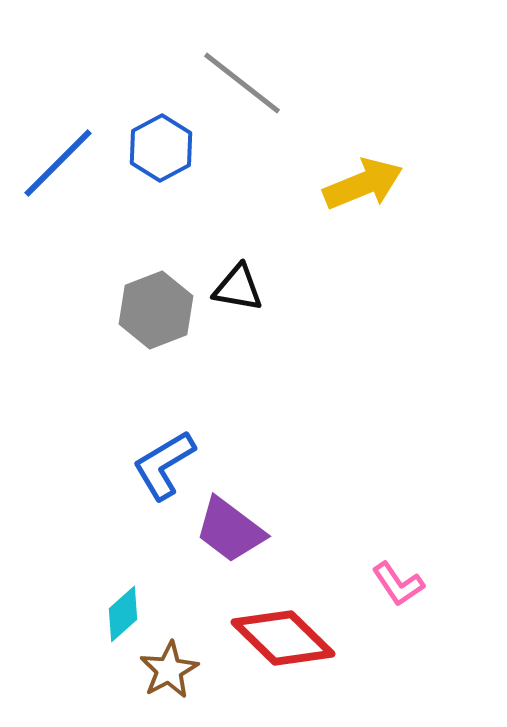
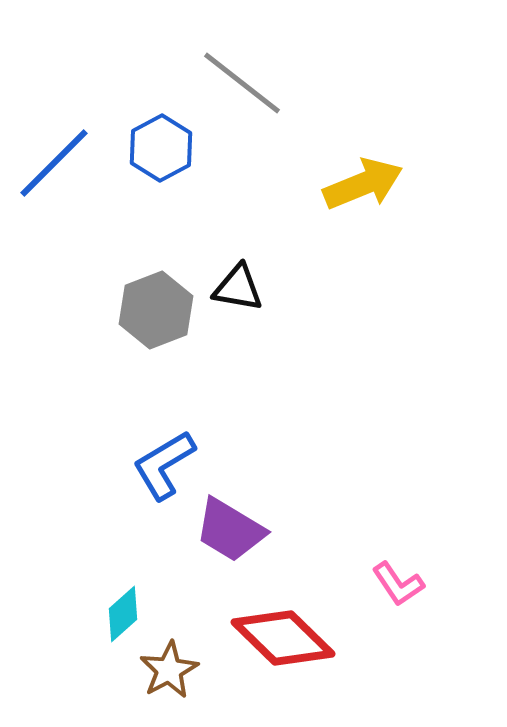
blue line: moved 4 px left
purple trapezoid: rotated 6 degrees counterclockwise
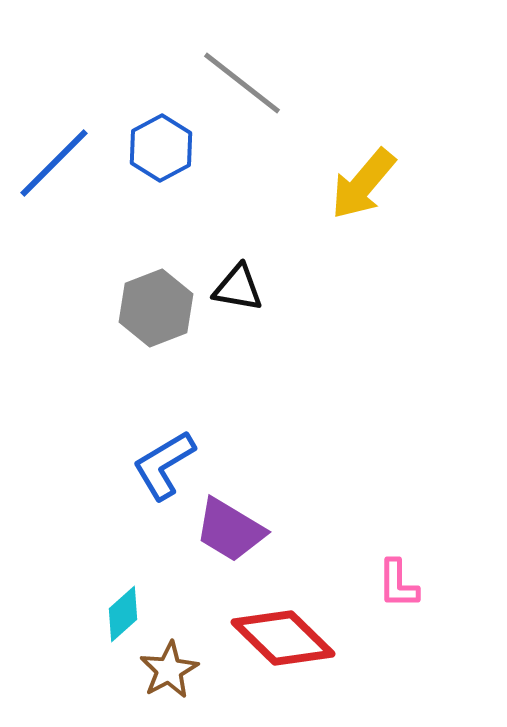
yellow arrow: rotated 152 degrees clockwise
gray hexagon: moved 2 px up
pink L-shape: rotated 34 degrees clockwise
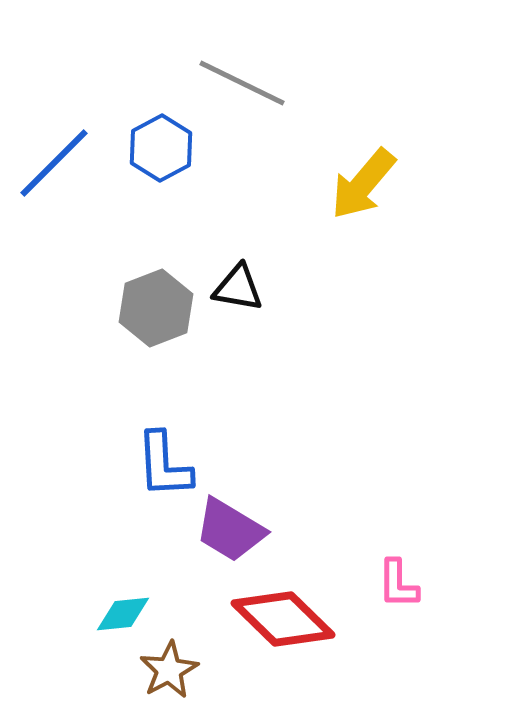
gray line: rotated 12 degrees counterclockwise
blue L-shape: rotated 62 degrees counterclockwise
cyan diamond: rotated 36 degrees clockwise
red diamond: moved 19 px up
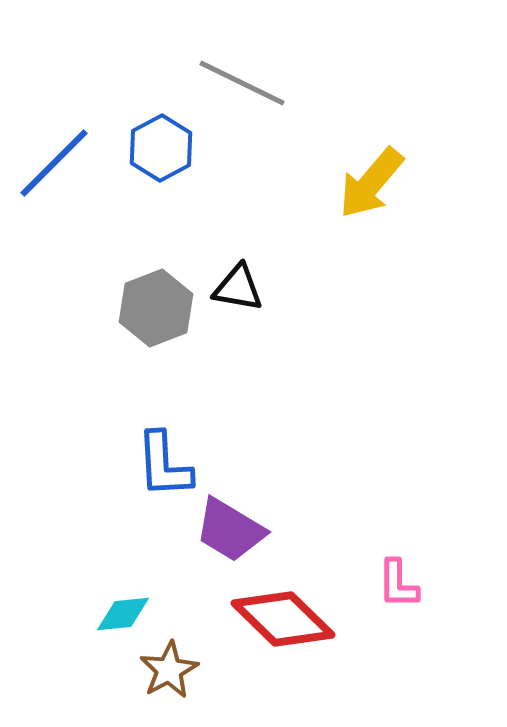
yellow arrow: moved 8 px right, 1 px up
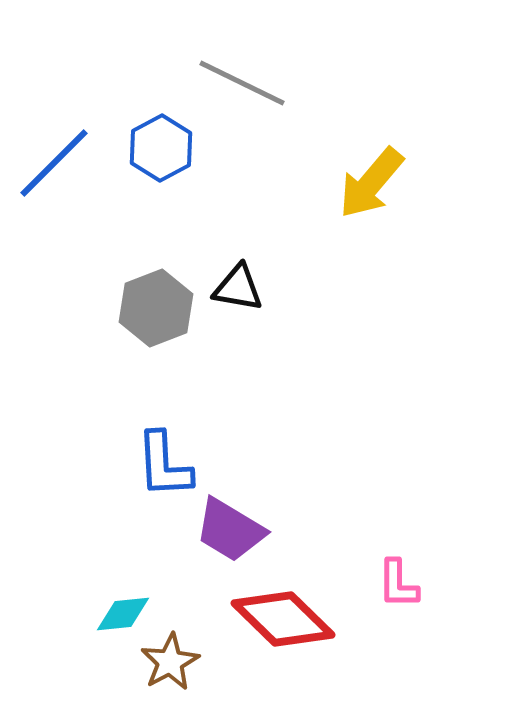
brown star: moved 1 px right, 8 px up
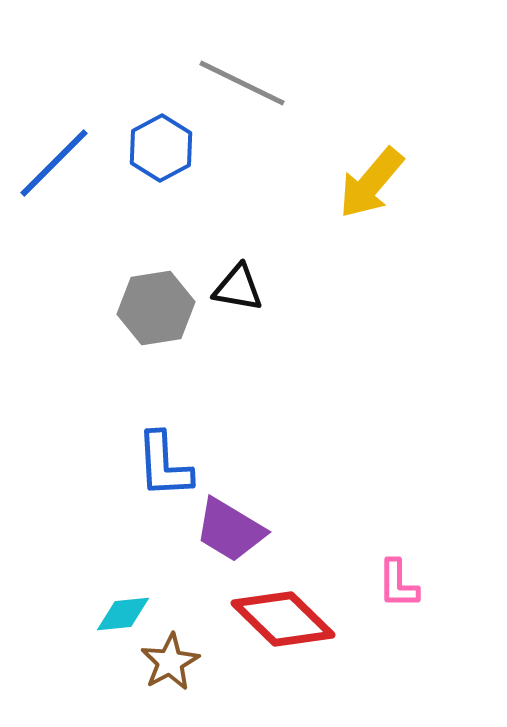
gray hexagon: rotated 12 degrees clockwise
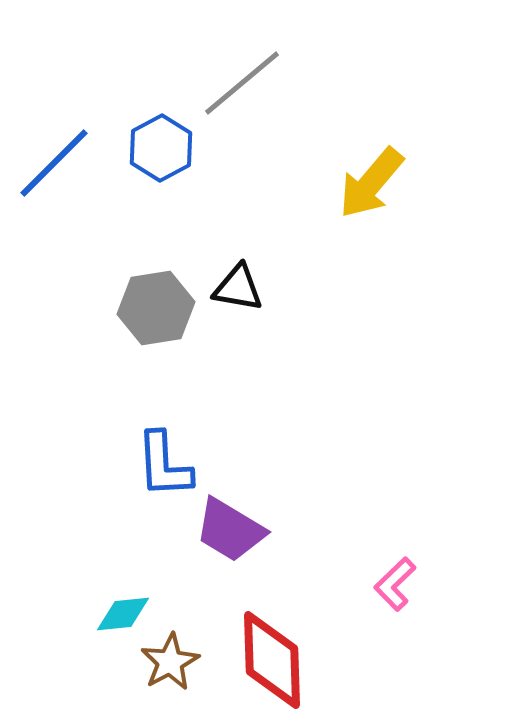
gray line: rotated 66 degrees counterclockwise
pink L-shape: moved 3 px left; rotated 46 degrees clockwise
red diamond: moved 11 px left, 41 px down; rotated 44 degrees clockwise
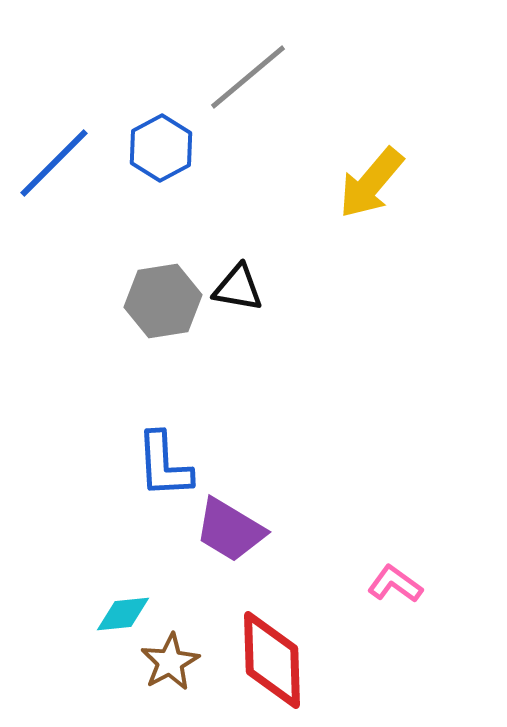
gray line: moved 6 px right, 6 px up
gray hexagon: moved 7 px right, 7 px up
pink L-shape: rotated 80 degrees clockwise
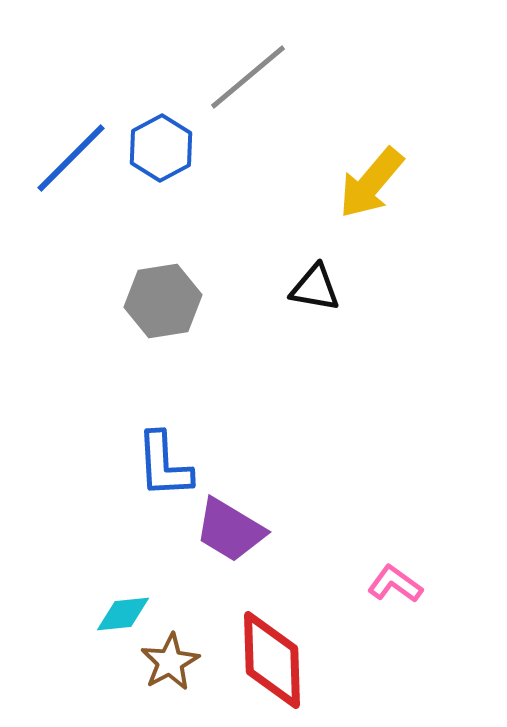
blue line: moved 17 px right, 5 px up
black triangle: moved 77 px right
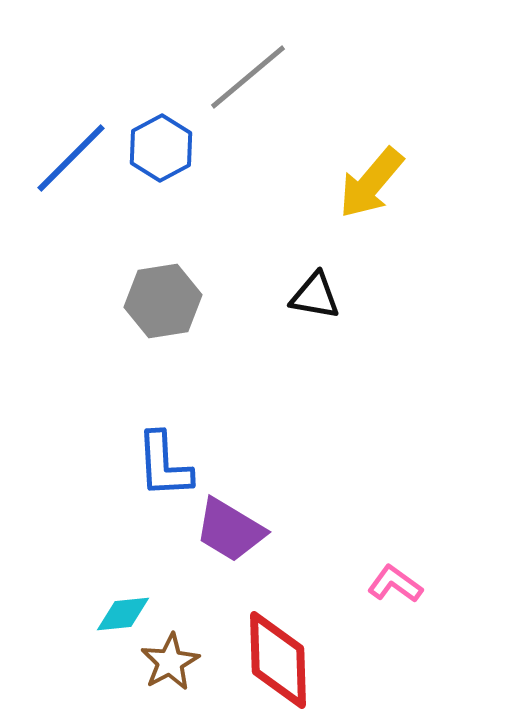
black triangle: moved 8 px down
red diamond: moved 6 px right
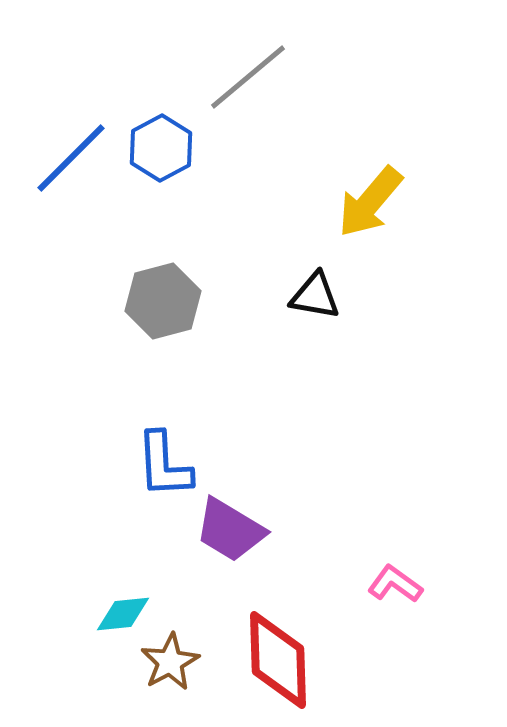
yellow arrow: moved 1 px left, 19 px down
gray hexagon: rotated 6 degrees counterclockwise
